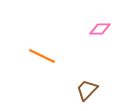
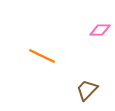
pink diamond: moved 1 px down
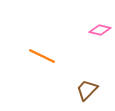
pink diamond: rotated 15 degrees clockwise
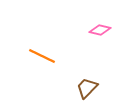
brown trapezoid: moved 2 px up
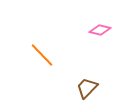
orange line: moved 1 px up; rotated 20 degrees clockwise
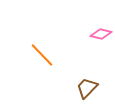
pink diamond: moved 1 px right, 4 px down
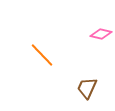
brown trapezoid: rotated 20 degrees counterclockwise
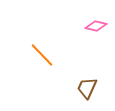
pink diamond: moved 5 px left, 8 px up
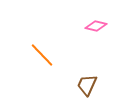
brown trapezoid: moved 3 px up
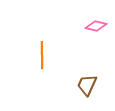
orange line: rotated 44 degrees clockwise
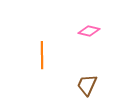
pink diamond: moved 7 px left, 5 px down
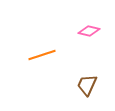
orange line: rotated 72 degrees clockwise
